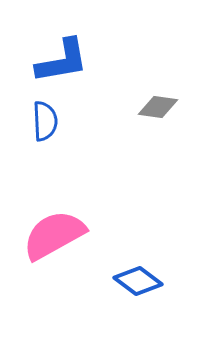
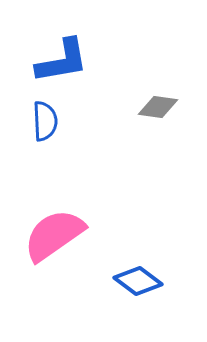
pink semicircle: rotated 6 degrees counterclockwise
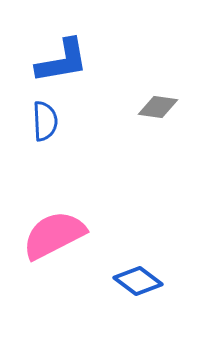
pink semicircle: rotated 8 degrees clockwise
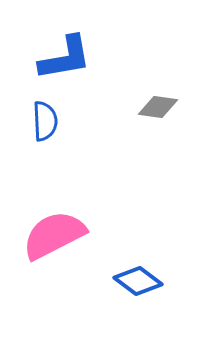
blue L-shape: moved 3 px right, 3 px up
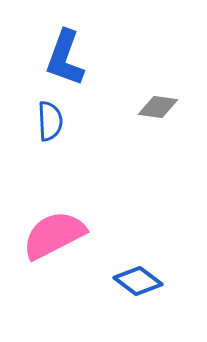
blue L-shape: rotated 120 degrees clockwise
blue semicircle: moved 5 px right
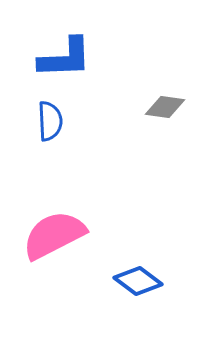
blue L-shape: rotated 112 degrees counterclockwise
gray diamond: moved 7 px right
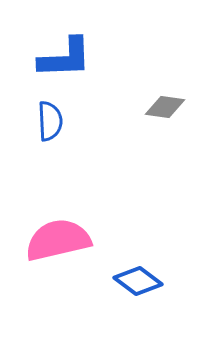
pink semicircle: moved 4 px right, 5 px down; rotated 14 degrees clockwise
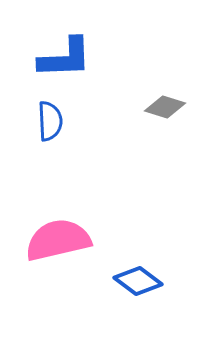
gray diamond: rotated 9 degrees clockwise
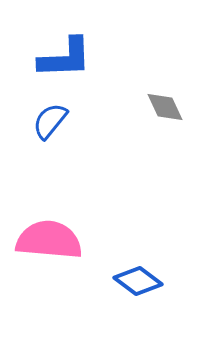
gray diamond: rotated 48 degrees clockwise
blue semicircle: rotated 138 degrees counterclockwise
pink semicircle: moved 9 px left; rotated 18 degrees clockwise
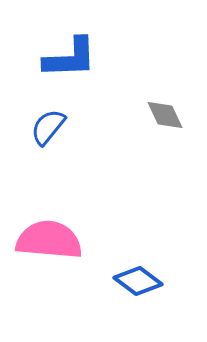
blue L-shape: moved 5 px right
gray diamond: moved 8 px down
blue semicircle: moved 2 px left, 6 px down
